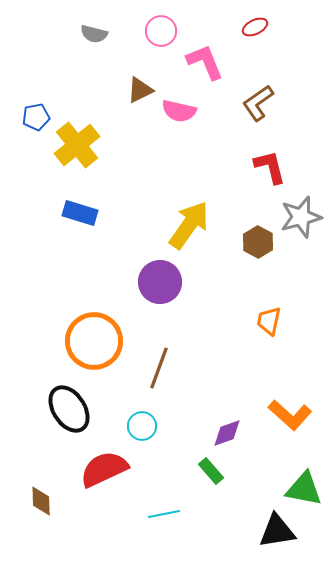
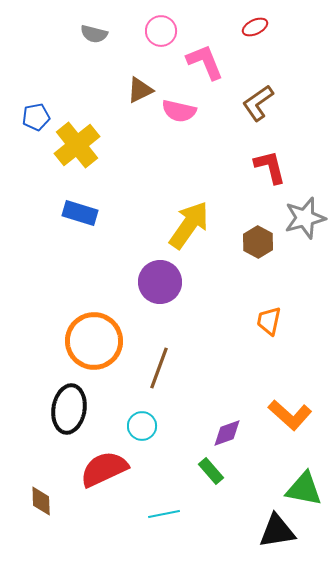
gray star: moved 4 px right, 1 px down
black ellipse: rotated 42 degrees clockwise
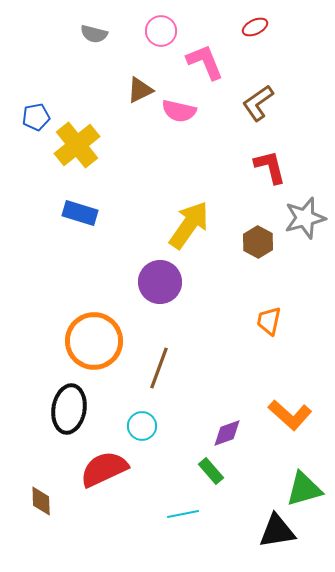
green triangle: rotated 27 degrees counterclockwise
cyan line: moved 19 px right
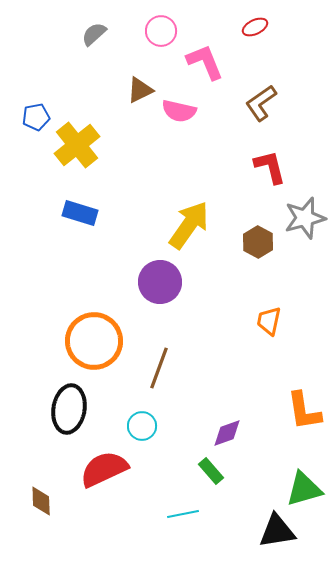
gray semicircle: rotated 124 degrees clockwise
brown L-shape: moved 3 px right
orange L-shape: moved 14 px right, 4 px up; rotated 39 degrees clockwise
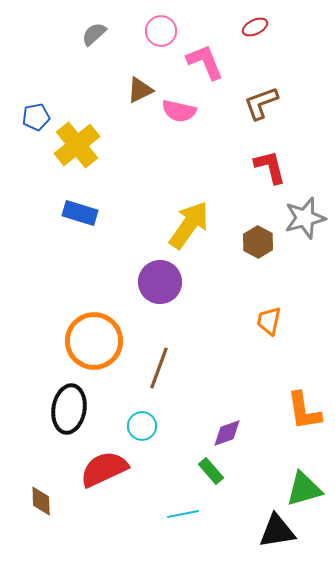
brown L-shape: rotated 15 degrees clockwise
